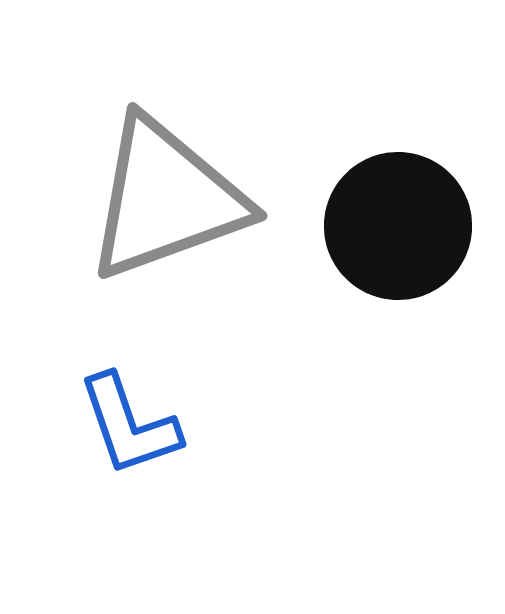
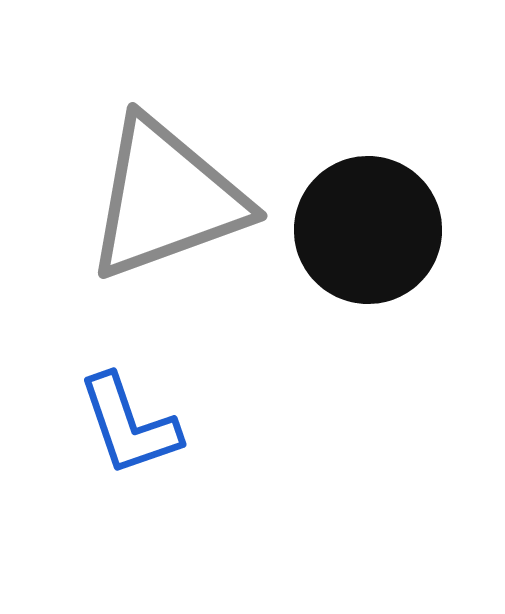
black circle: moved 30 px left, 4 px down
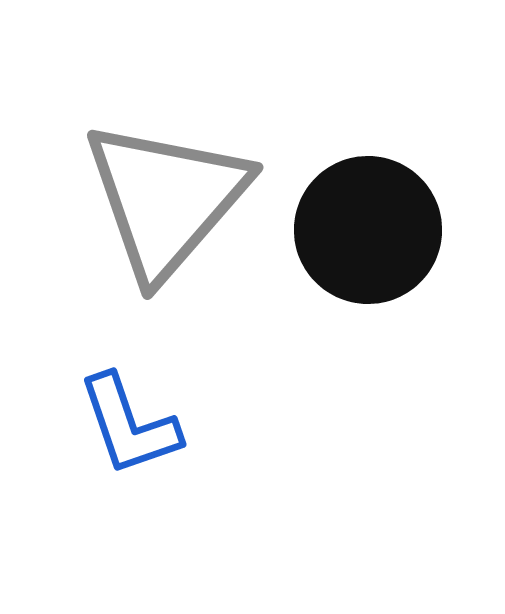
gray triangle: rotated 29 degrees counterclockwise
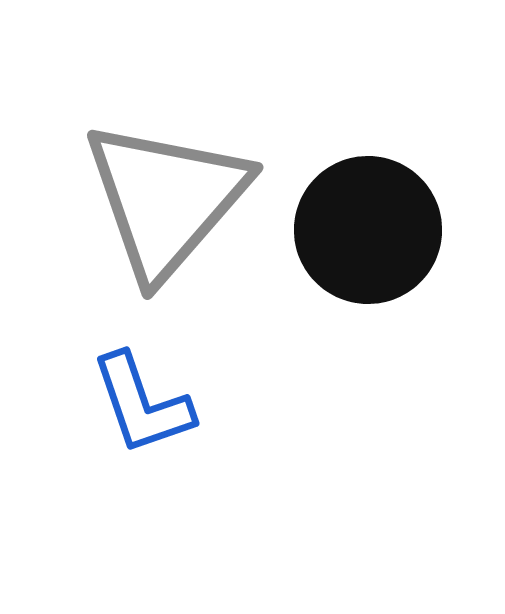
blue L-shape: moved 13 px right, 21 px up
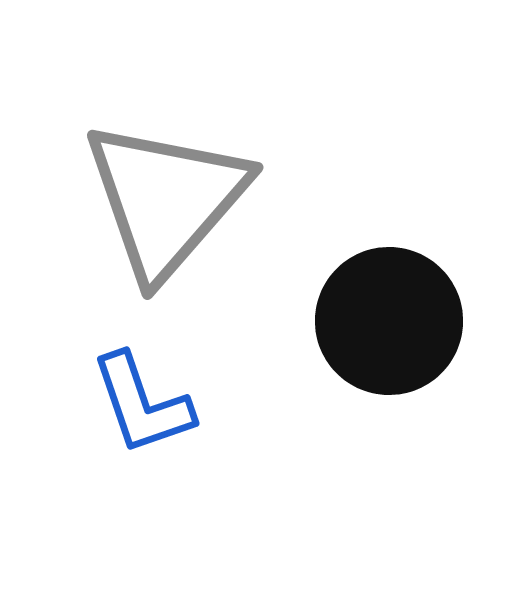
black circle: moved 21 px right, 91 px down
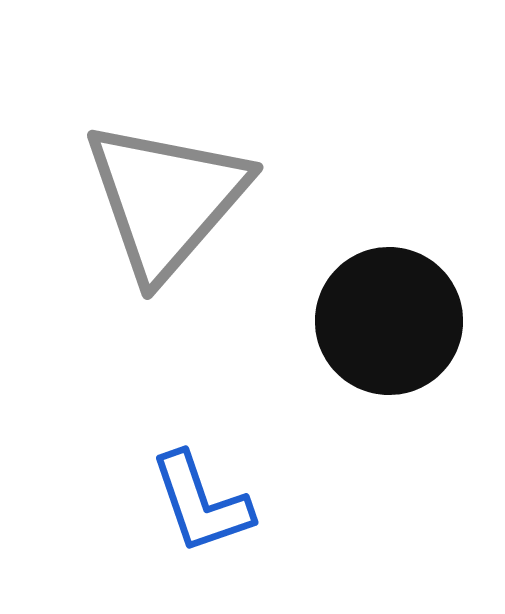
blue L-shape: moved 59 px right, 99 px down
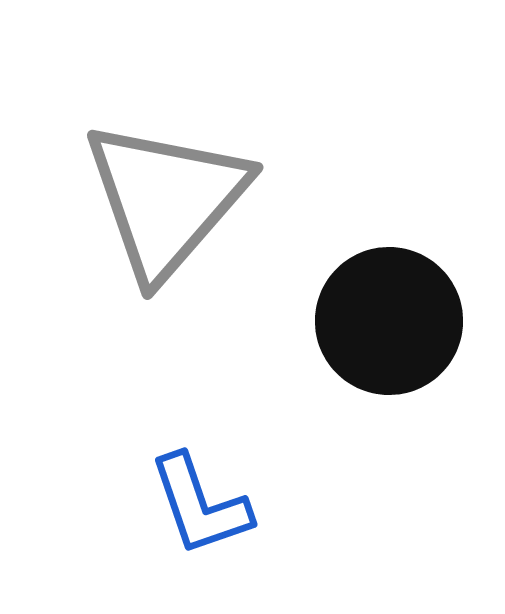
blue L-shape: moved 1 px left, 2 px down
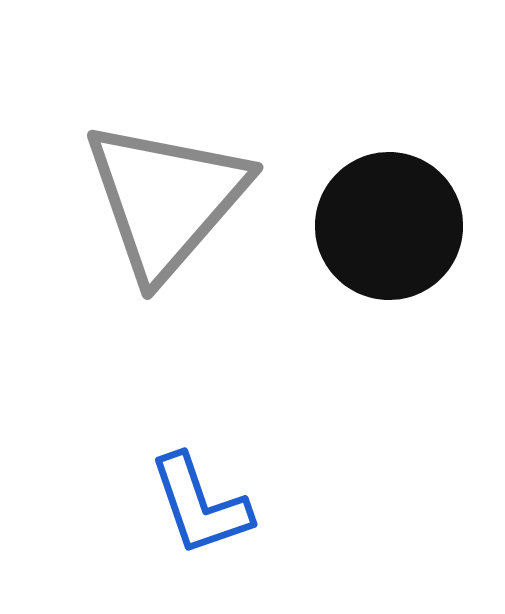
black circle: moved 95 px up
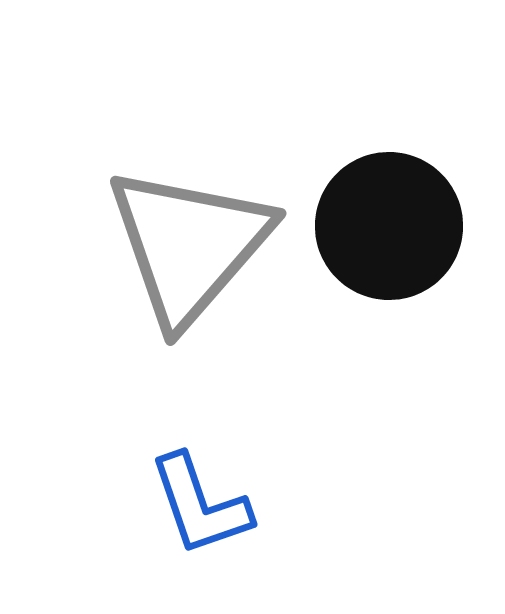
gray triangle: moved 23 px right, 46 px down
